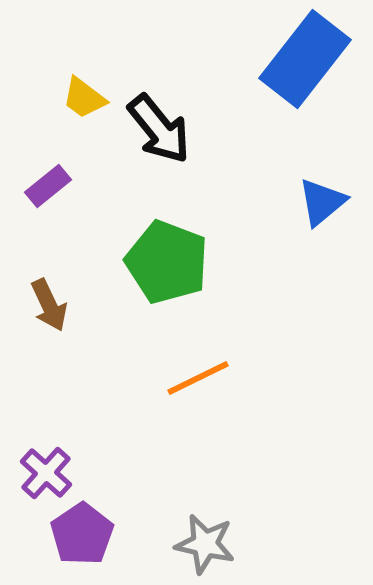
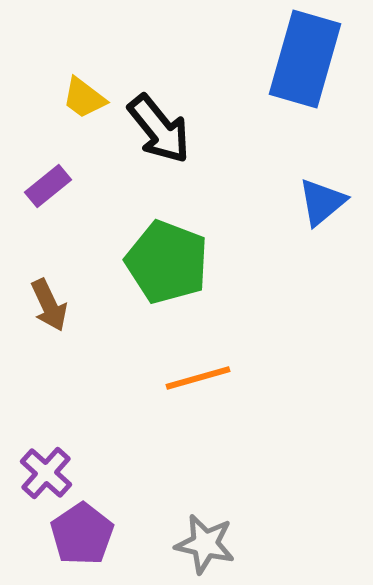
blue rectangle: rotated 22 degrees counterclockwise
orange line: rotated 10 degrees clockwise
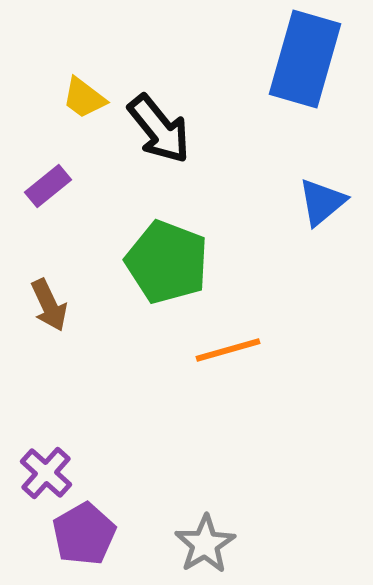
orange line: moved 30 px right, 28 px up
purple pentagon: moved 2 px right; rotated 4 degrees clockwise
gray star: rotated 28 degrees clockwise
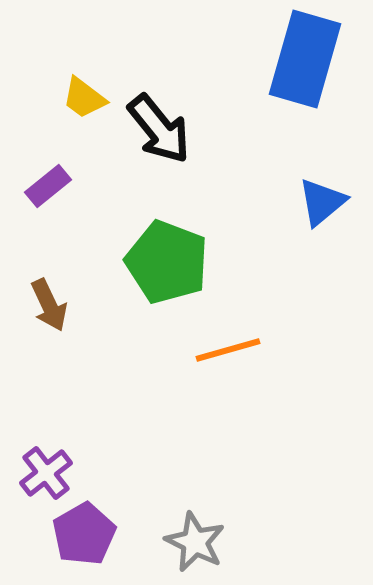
purple cross: rotated 10 degrees clockwise
gray star: moved 10 px left, 2 px up; rotated 14 degrees counterclockwise
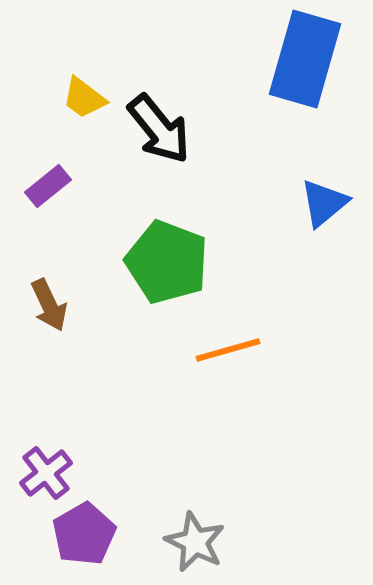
blue triangle: moved 2 px right, 1 px down
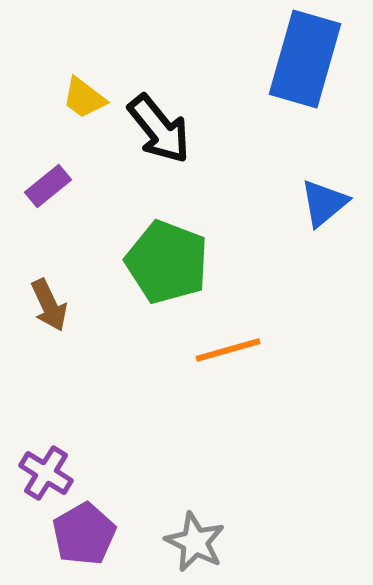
purple cross: rotated 20 degrees counterclockwise
